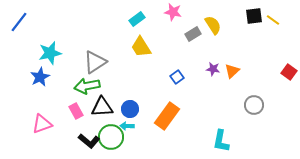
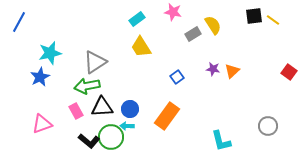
blue line: rotated 10 degrees counterclockwise
gray circle: moved 14 px right, 21 px down
cyan L-shape: rotated 25 degrees counterclockwise
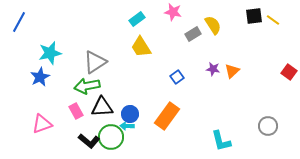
blue circle: moved 5 px down
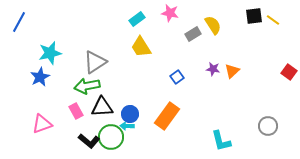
pink star: moved 3 px left, 1 px down
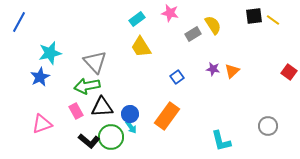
gray triangle: rotated 40 degrees counterclockwise
cyan arrow: moved 4 px right, 1 px down; rotated 128 degrees counterclockwise
